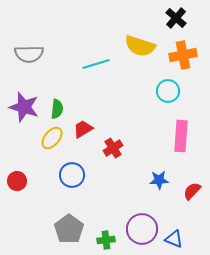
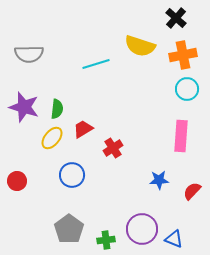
cyan circle: moved 19 px right, 2 px up
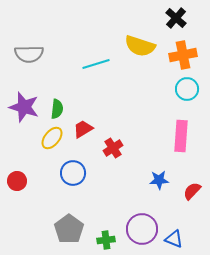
blue circle: moved 1 px right, 2 px up
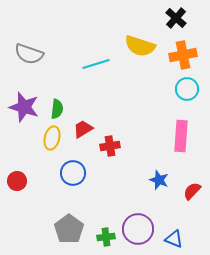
gray semicircle: rotated 20 degrees clockwise
yellow ellipse: rotated 25 degrees counterclockwise
red cross: moved 3 px left, 2 px up; rotated 24 degrees clockwise
blue star: rotated 24 degrees clockwise
purple circle: moved 4 px left
green cross: moved 3 px up
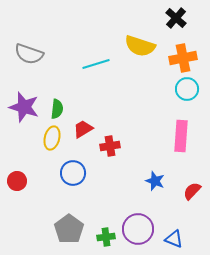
orange cross: moved 3 px down
blue star: moved 4 px left, 1 px down
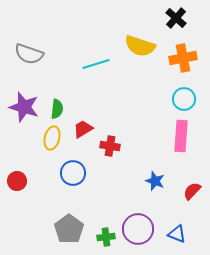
cyan circle: moved 3 px left, 10 px down
red cross: rotated 18 degrees clockwise
blue triangle: moved 3 px right, 5 px up
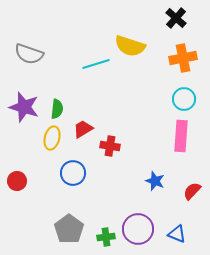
yellow semicircle: moved 10 px left
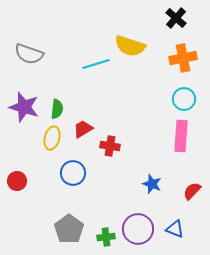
blue star: moved 3 px left, 3 px down
blue triangle: moved 2 px left, 5 px up
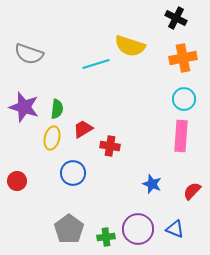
black cross: rotated 15 degrees counterclockwise
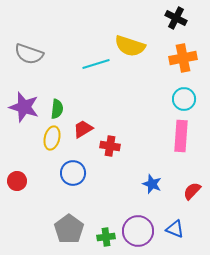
purple circle: moved 2 px down
